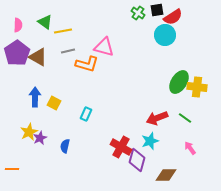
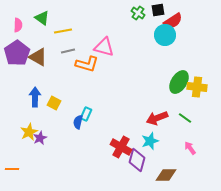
black square: moved 1 px right
red semicircle: moved 4 px down
green triangle: moved 3 px left, 4 px up
blue semicircle: moved 13 px right, 24 px up
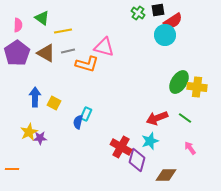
brown triangle: moved 8 px right, 4 px up
purple star: rotated 24 degrees clockwise
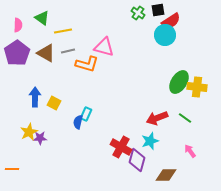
red semicircle: moved 2 px left
pink arrow: moved 3 px down
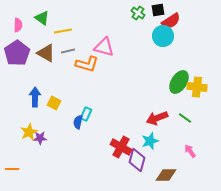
cyan circle: moved 2 px left, 1 px down
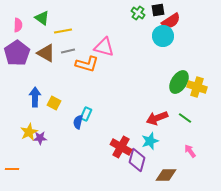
yellow cross: rotated 12 degrees clockwise
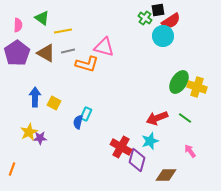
green cross: moved 7 px right, 5 px down
orange line: rotated 72 degrees counterclockwise
